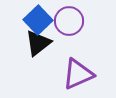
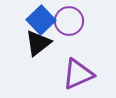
blue square: moved 3 px right
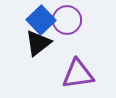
purple circle: moved 2 px left, 1 px up
purple triangle: rotated 16 degrees clockwise
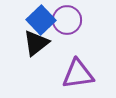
black triangle: moved 2 px left
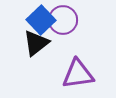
purple circle: moved 4 px left
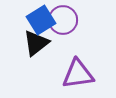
blue square: rotated 12 degrees clockwise
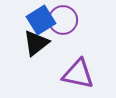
purple triangle: rotated 20 degrees clockwise
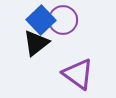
blue square: rotated 12 degrees counterclockwise
purple triangle: rotated 24 degrees clockwise
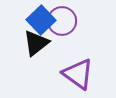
purple circle: moved 1 px left, 1 px down
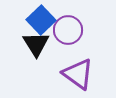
purple circle: moved 6 px right, 9 px down
black triangle: moved 1 px down; rotated 24 degrees counterclockwise
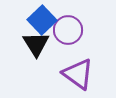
blue square: moved 1 px right
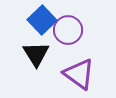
black triangle: moved 10 px down
purple triangle: moved 1 px right
